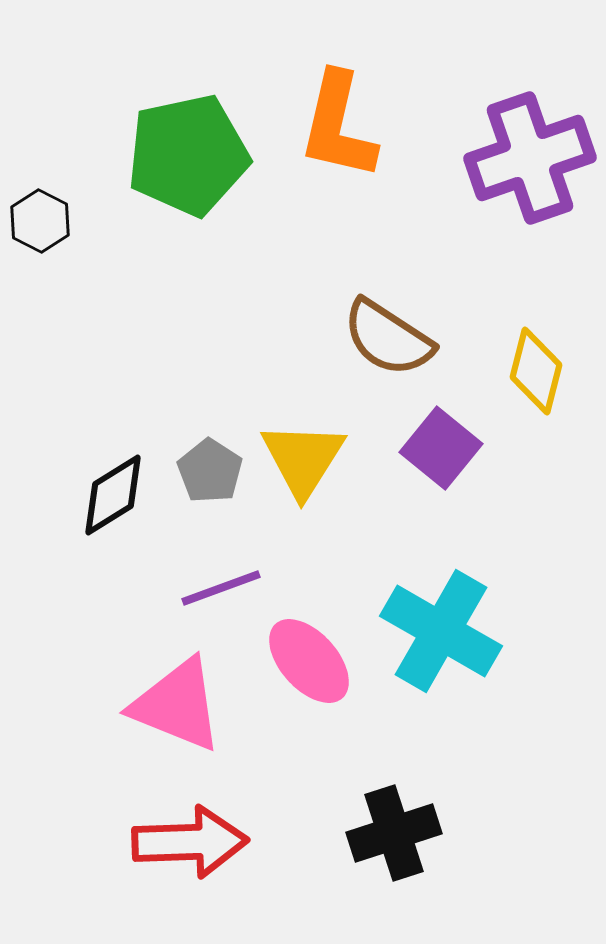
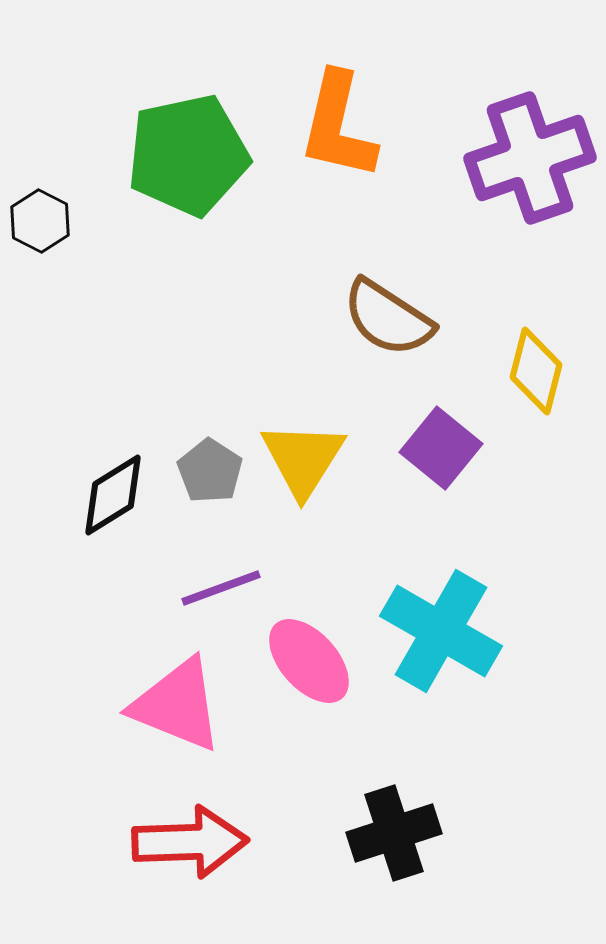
brown semicircle: moved 20 px up
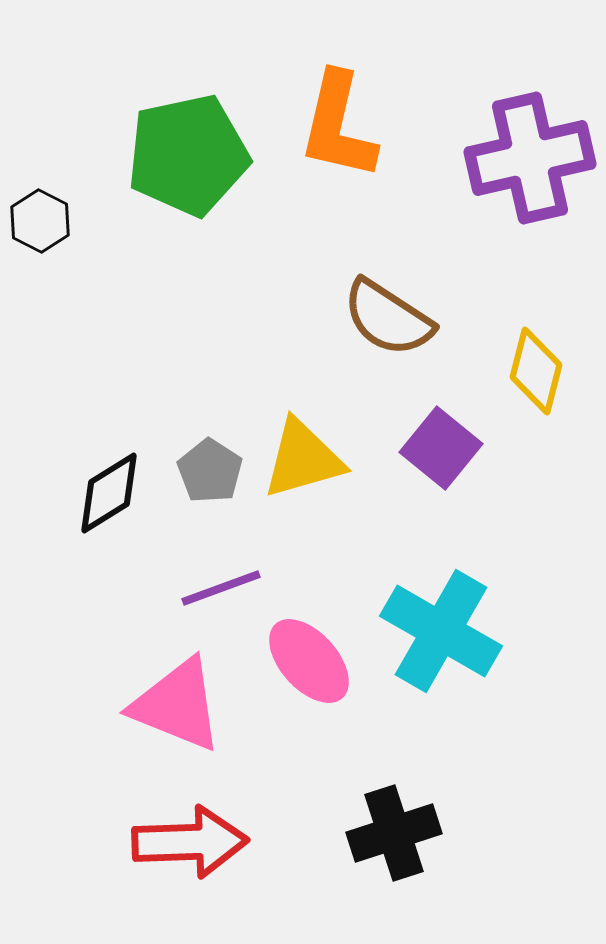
purple cross: rotated 6 degrees clockwise
yellow triangle: rotated 42 degrees clockwise
black diamond: moved 4 px left, 2 px up
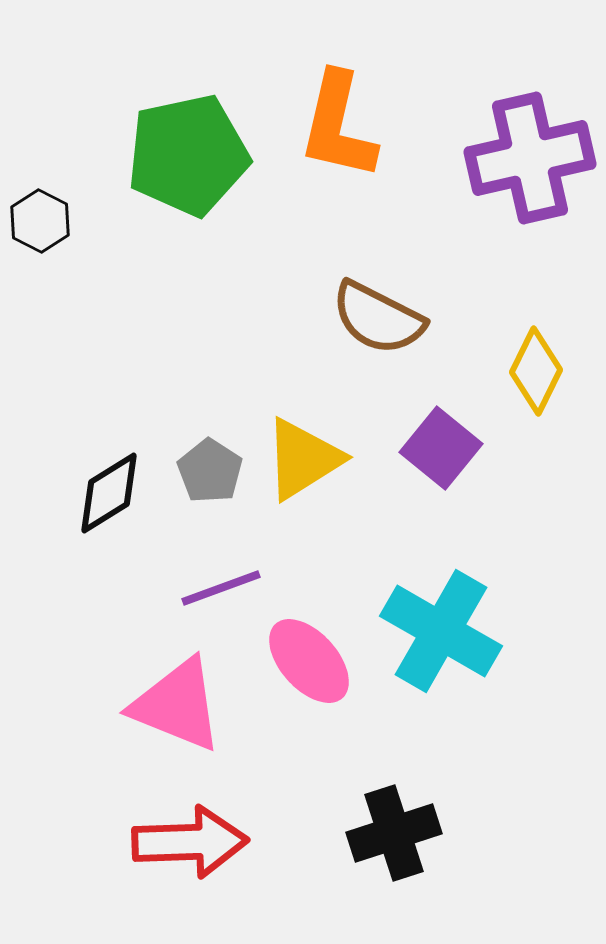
brown semicircle: moved 10 px left; rotated 6 degrees counterclockwise
yellow diamond: rotated 12 degrees clockwise
yellow triangle: rotated 16 degrees counterclockwise
